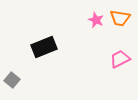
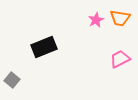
pink star: rotated 21 degrees clockwise
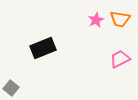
orange trapezoid: moved 1 px down
black rectangle: moved 1 px left, 1 px down
gray square: moved 1 px left, 8 px down
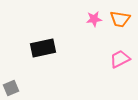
pink star: moved 2 px left, 1 px up; rotated 21 degrees clockwise
black rectangle: rotated 10 degrees clockwise
gray square: rotated 28 degrees clockwise
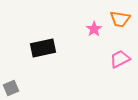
pink star: moved 10 px down; rotated 28 degrees counterclockwise
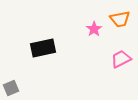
orange trapezoid: rotated 20 degrees counterclockwise
pink trapezoid: moved 1 px right
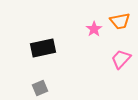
orange trapezoid: moved 2 px down
pink trapezoid: rotated 20 degrees counterclockwise
gray square: moved 29 px right
